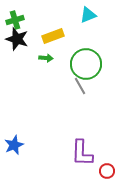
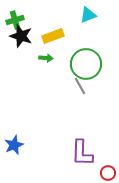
black star: moved 4 px right, 3 px up
red circle: moved 1 px right, 2 px down
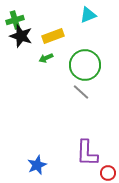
green arrow: rotated 152 degrees clockwise
green circle: moved 1 px left, 1 px down
gray line: moved 1 px right, 6 px down; rotated 18 degrees counterclockwise
blue star: moved 23 px right, 20 px down
purple L-shape: moved 5 px right
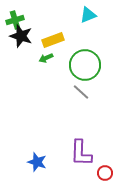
yellow rectangle: moved 4 px down
purple L-shape: moved 6 px left
blue star: moved 3 px up; rotated 30 degrees counterclockwise
red circle: moved 3 px left
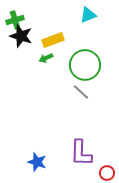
red circle: moved 2 px right
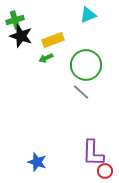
green circle: moved 1 px right
purple L-shape: moved 12 px right
red circle: moved 2 px left, 2 px up
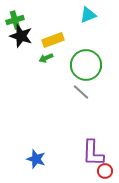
blue star: moved 1 px left, 3 px up
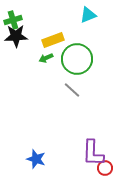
green cross: moved 2 px left
black star: moved 5 px left; rotated 20 degrees counterclockwise
green circle: moved 9 px left, 6 px up
gray line: moved 9 px left, 2 px up
red circle: moved 3 px up
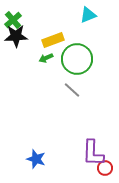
green cross: rotated 24 degrees counterclockwise
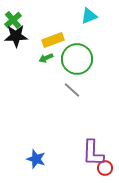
cyan triangle: moved 1 px right, 1 px down
